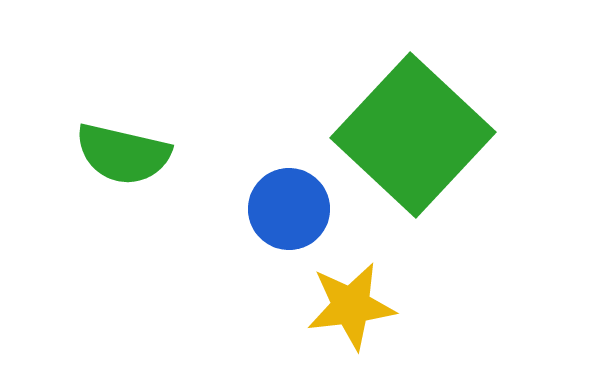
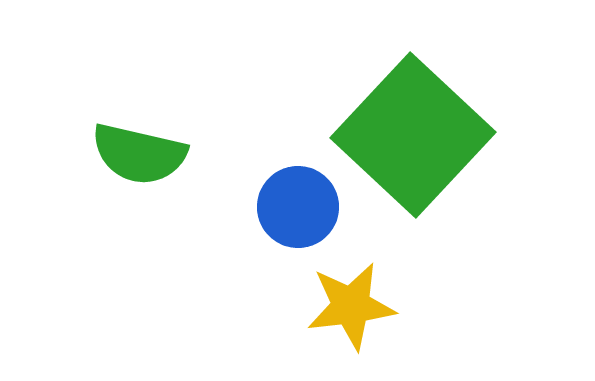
green semicircle: moved 16 px right
blue circle: moved 9 px right, 2 px up
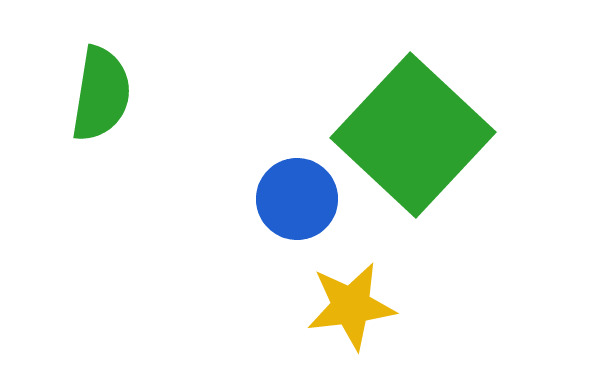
green semicircle: moved 38 px left, 60 px up; rotated 94 degrees counterclockwise
blue circle: moved 1 px left, 8 px up
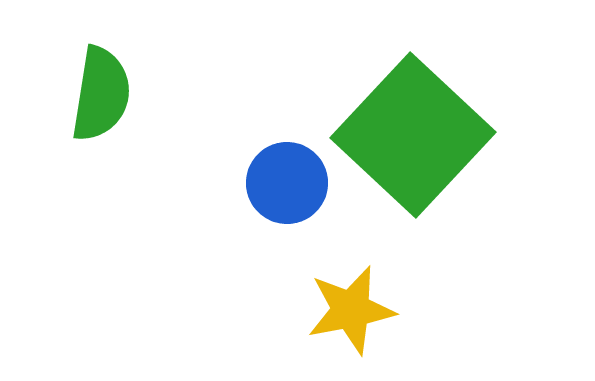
blue circle: moved 10 px left, 16 px up
yellow star: moved 4 px down; rotated 4 degrees counterclockwise
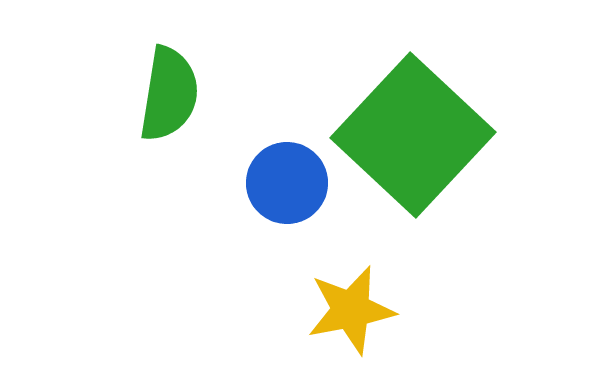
green semicircle: moved 68 px right
